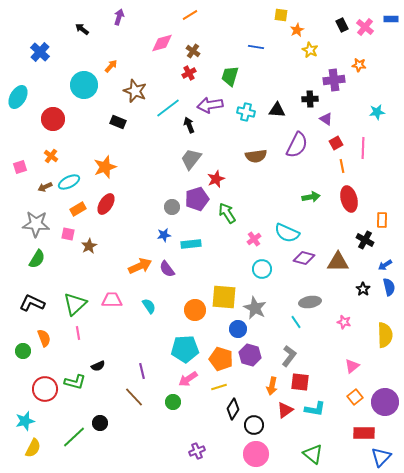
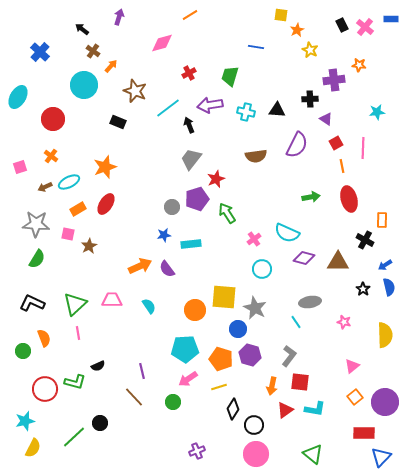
brown cross at (193, 51): moved 100 px left
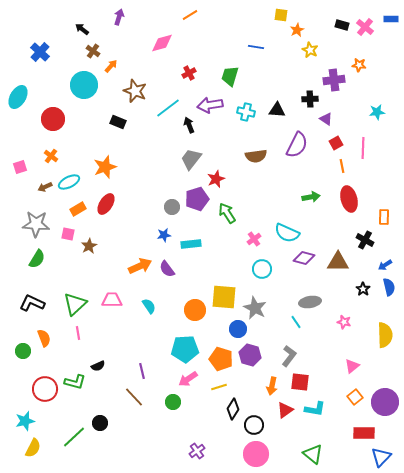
black rectangle at (342, 25): rotated 48 degrees counterclockwise
orange rectangle at (382, 220): moved 2 px right, 3 px up
purple cross at (197, 451): rotated 14 degrees counterclockwise
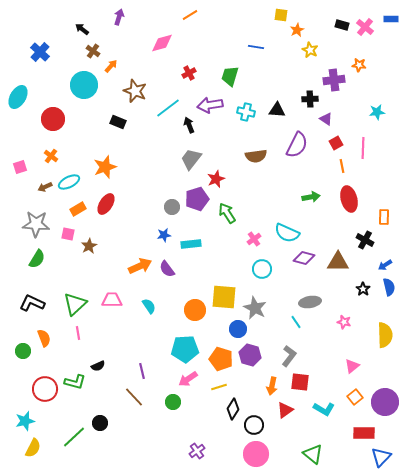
cyan L-shape at (315, 409): moved 9 px right; rotated 20 degrees clockwise
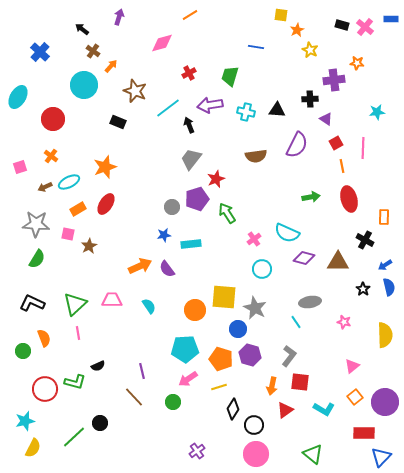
orange star at (359, 65): moved 2 px left, 2 px up
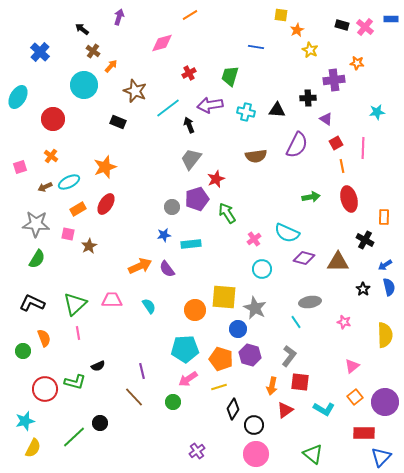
black cross at (310, 99): moved 2 px left, 1 px up
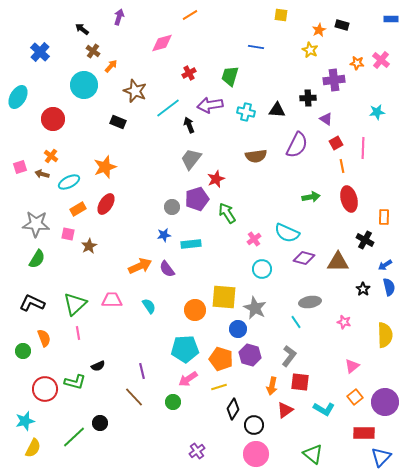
pink cross at (365, 27): moved 16 px right, 33 px down
orange star at (297, 30): moved 22 px right
brown arrow at (45, 187): moved 3 px left, 13 px up; rotated 40 degrees clockwise
